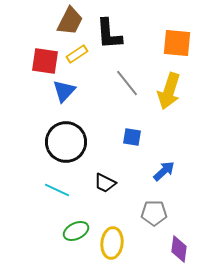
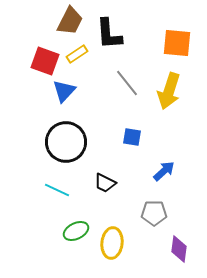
red square: rotated 12 degrees clockwise
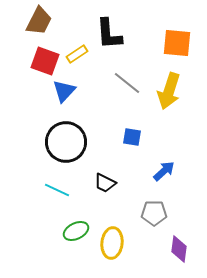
brown trapezoid: moved 31 px left
gray line: rotated 12 degrees counterclockwise
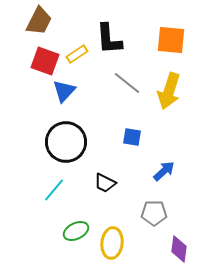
black L-shape: moved 5 px down
orange square: moved 6 px left, 3 px up
cyan line: moved 3 px left; rotated 75 degrees counterclockwise
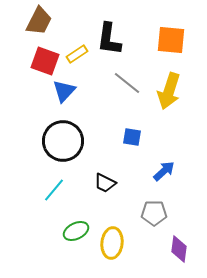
black L-shape: rotated 12 degrees clockwise
black circle: moved 3 px left, 1 px up
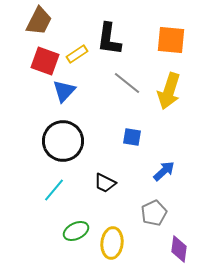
gray pentagon: rotated 25 degrees counterclockwise
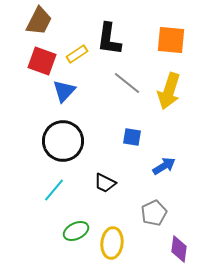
red square: moved 3 px left
blue arrow: moved 5 px up; rotated 10 degrees clockwise
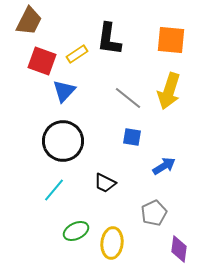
brown trapezoid: moved 10 px left
gray line: moved 1 px right, 15 px down
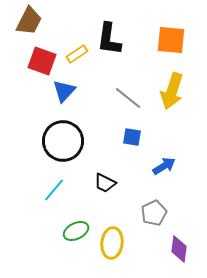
yellow arrow: moved 3 px right
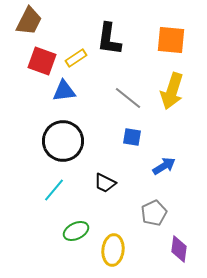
yellow rectangle: moved 1 px left, 4 px down
blue triangle: rotated 40 degrees clockwise
yellow ellipse: moved 1 px right, 7 px down
